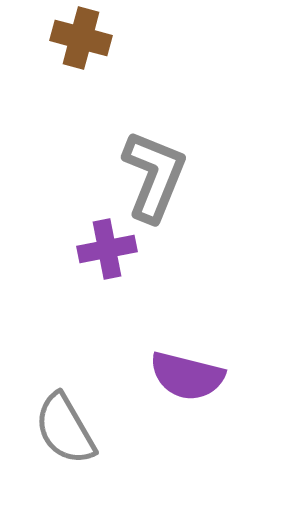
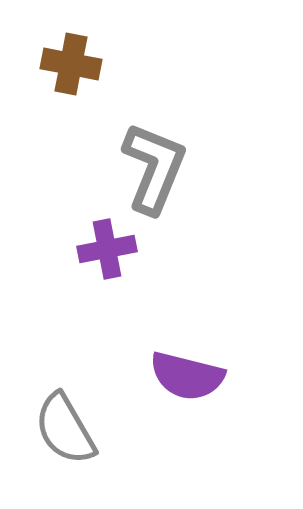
brown cross: moved 10 px left, 26 px down; rotated 4 degrees counterclockwise
gray L-shape: moved 8 px up
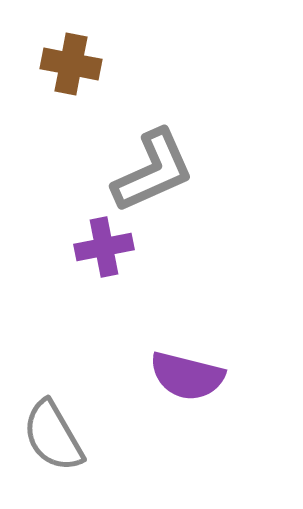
gray L-shape: moved 1 px left, 3 px down; rotated 44 degrees clockwise
purple cross: moved 3 px left, 2 px up
gray semicircle: moved 12 px left, 7 px down
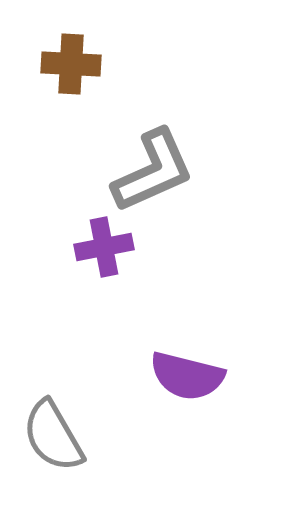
brown cross: rotated 8 degrees counterclockwise
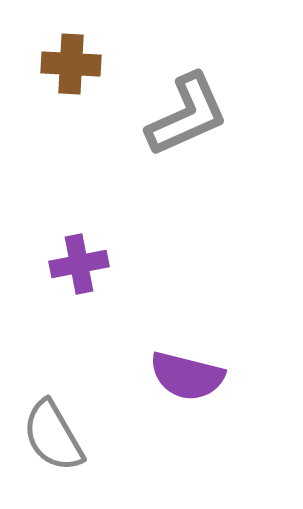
gray L-shape: moved 34 px right, 56 px up
purple cross: moved 25 px left, 17 px down
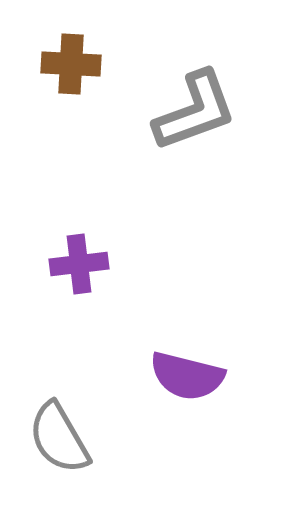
gray L-shape: moved 8 px right, 4 px up; rotated 4 degrees clockwise
purple cross: rotated 4 degrees clockwise
gray semicircle: moved 6 px right, 2 px down
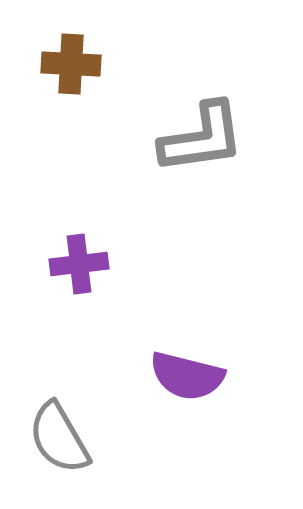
gray L-shape: moved 7 px right, 27 px down; rotated 12 degrees clockwise
